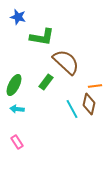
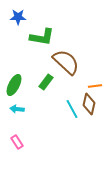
blue star: rotated 14 degrees counterclockwise
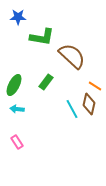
brown semicircle: moved 6 px right, 6 px up
orange line: rotated 40 degrees clockwise
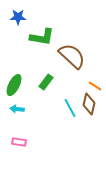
cyan line: moved 2 px left, 1 px up
pink rectangle: moved 2 px right; rotated 48 degrees counterclockwise
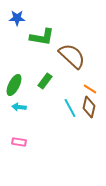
blue star: moved 1 px left, 1 px down
green rectangle: moved 1 px left, 1 px up
orange line: moved 5 px left, 3 px down
brown diamond: moved 3 px down
cyan arrow: moved 2 px right, 2 px up
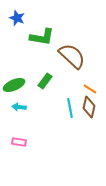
blue star: rotated 21 degrees clockwise
green ellipse: rotated 40 degrees clockwise
cyan line: rotated 18 degrees clockwise
